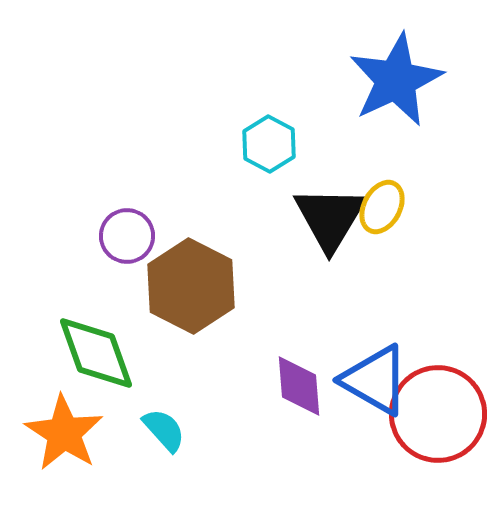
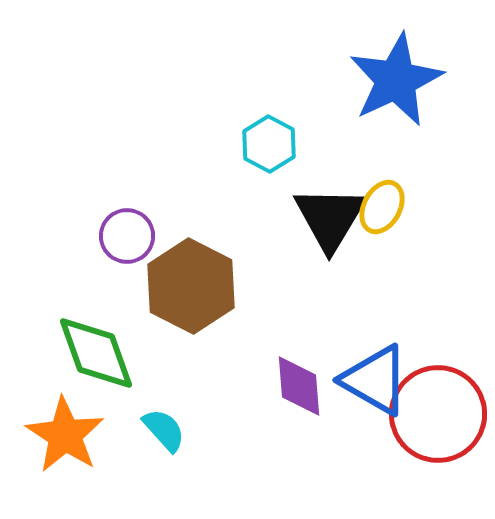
orange star: moved 1 px right, 2 px down
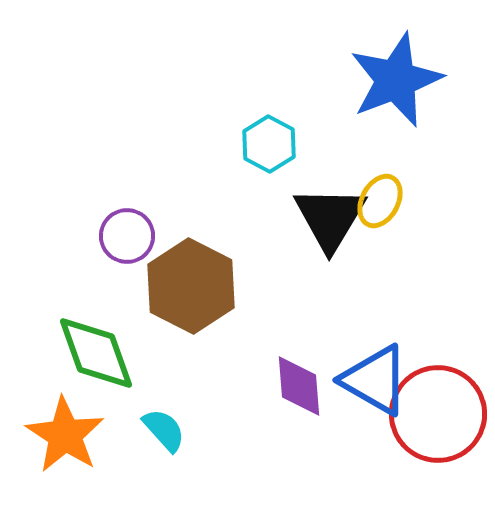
blue star: rotated 4 degrees clockwise
yellow ellipse: moved 2 px left, 6 px up
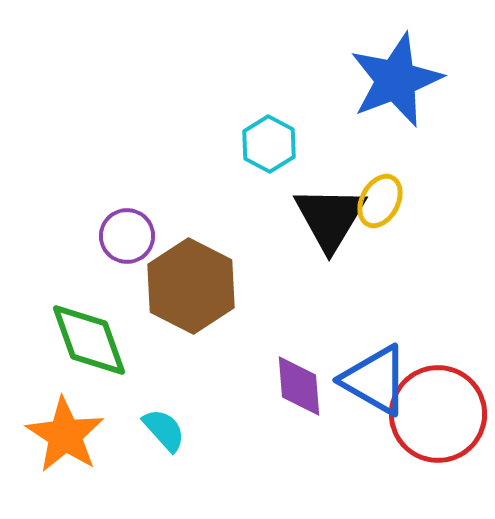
green diamond: moved 7 px left, 13 px up
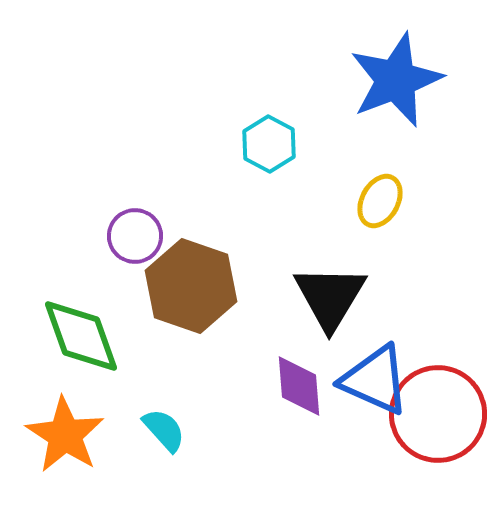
black triangle: moved 79 px down
purple circle: moved 8 px right
brown hexagon: rotated 8 degrees counterclockwise
green diamond: moved 8 px left, 4 px up
blue triangle: rotated 6 degrees counterclockwise
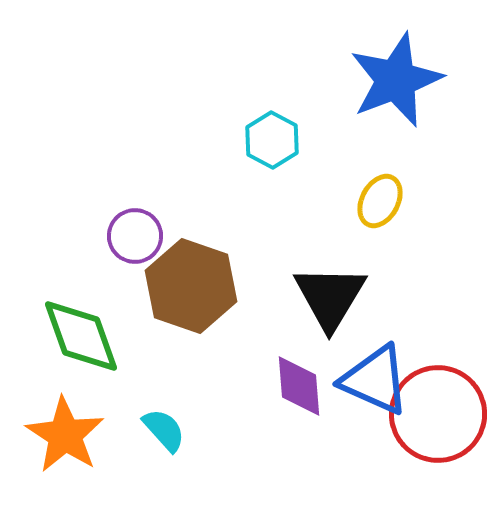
cyan hexagon: moved 3 px right, 4 px up
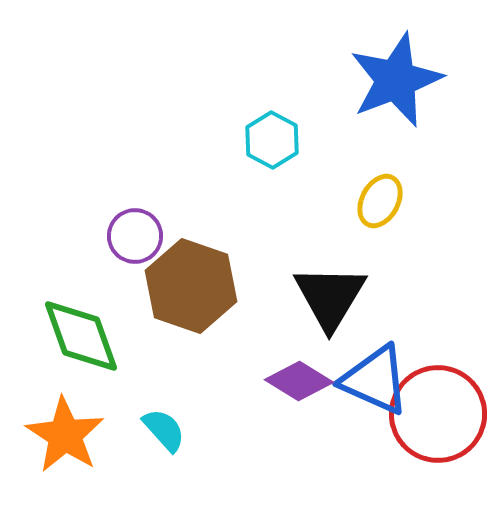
purple diamond: moved 5 px up; rotated 54 degrees counterclockwise
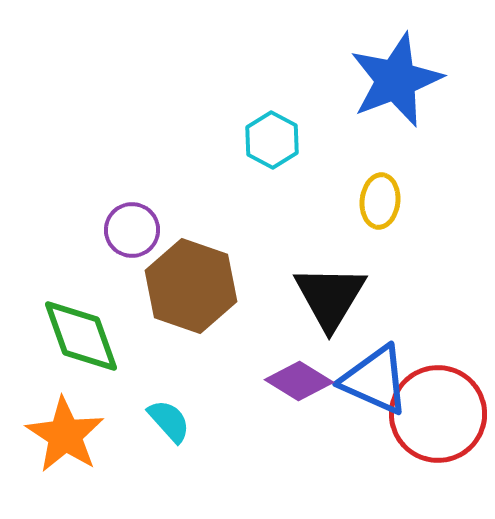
yellow ellipse: rotated 22 degrees counterclockwise
purple circle: moved 3 px left, 6 px up
cyan semicircle: moved 5 px right, 9 px up
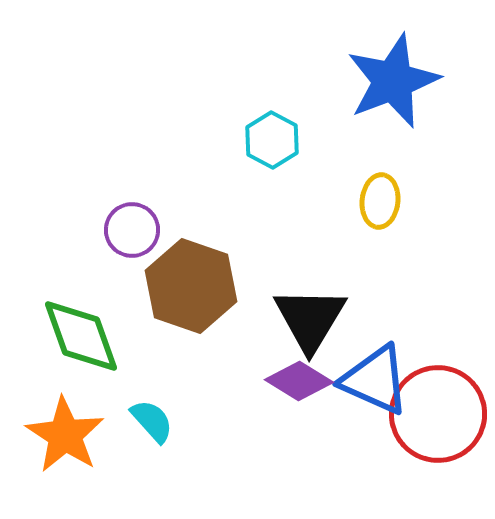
blue star: moved 3 px left, 1 px down
black triangle: moved 20 px left, 22 px down
cyan semicircle: moved 17 px left
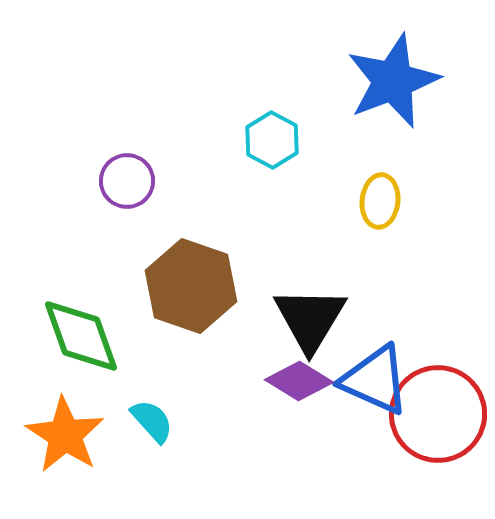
purple circle: moved 5 px left, 49 px up
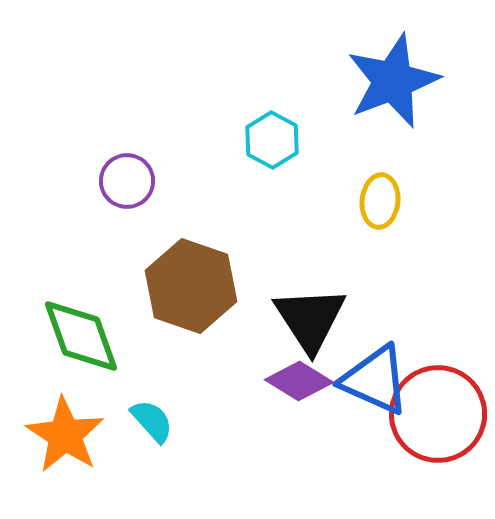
black triangle: rotated 4 degrees counterclockwise
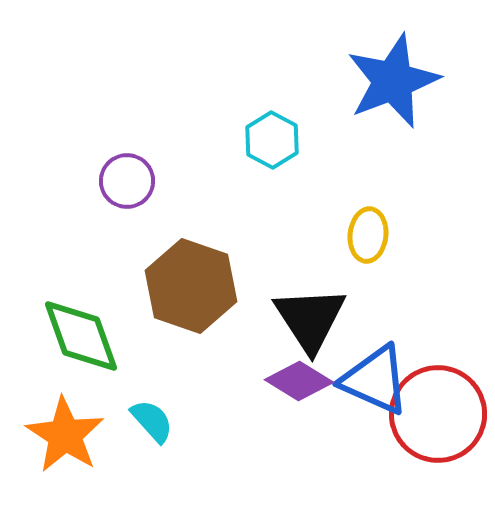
yellow ellipse: moved 12 px left, 34 px down
